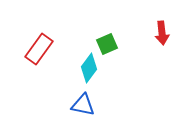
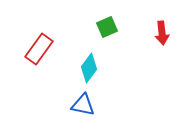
green square: moved 17 px up
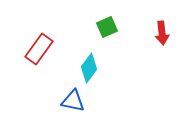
blue triangle: moved 10 px left, 4 px up
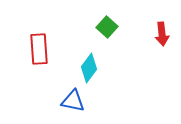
green square: rotated 25 degrees counterclockwise
red arrow: moved 1 px down
red rectangle: rotated 40 degrees counterclockwise
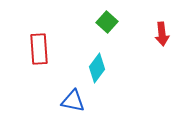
green square: moved 5 px up
cyan diamond: moved 8 px right
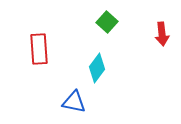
blue triangle: moved 1 px right, 1 px down
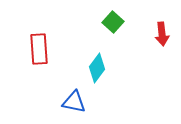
green square: moved 6 px right
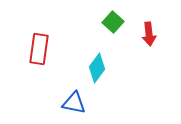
red arrow: moved 13 px left
red rectangle: rotated 12 degrees clockwise
blue triangle: moved 1 px down
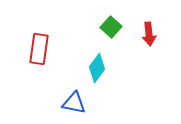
green square: moved 2 px left, 5 px down
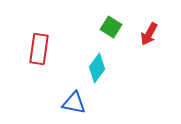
green square: rotated 10 degrees counterclockwise
red arrow: rotated 35 degrees clockwise
